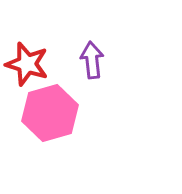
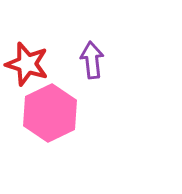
pink hexagon: rotated 10 degrees counterclockwise
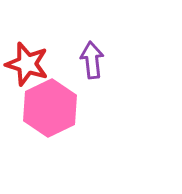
pink hexagon: moved 5 px up
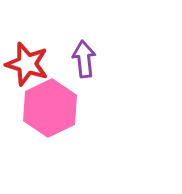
purple arrow: moved 8 px left, 1 px up
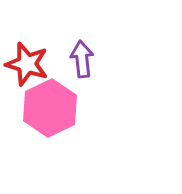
purple arrow: moved 2 px left
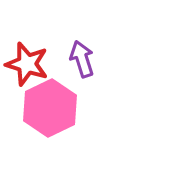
purple arrow: rotated 12 degrees counterclockwise
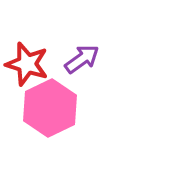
purple arrow: rotated 72 degrees clockwise
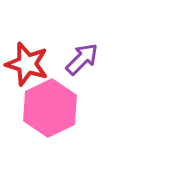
purple arrow: rotated 9 degrees counterclockwise
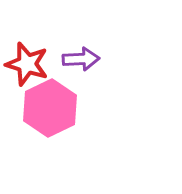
purple arrow: moved 1 px left; rotated 42 degrees clockwise
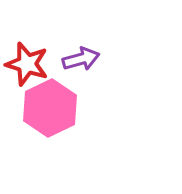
purple arrow: rotated 12 degrees counterclockwise
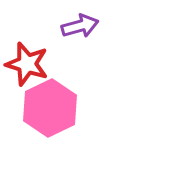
purple arrow: moved 1 px left, 33 px up
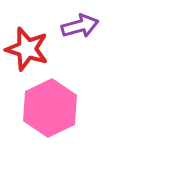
red star: moved 15 px up
